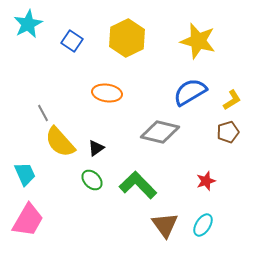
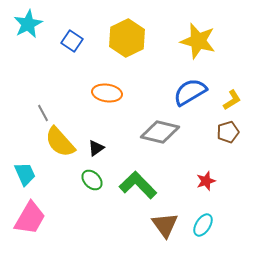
pink trapezoid: moved 2 px right, 2 px up
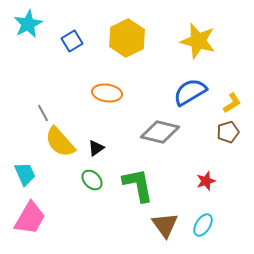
blue square: rotated 25 degrees clockwise
yellow L-shape: moved 3 px down
green L-shape: rotated 33 degrees clockwise
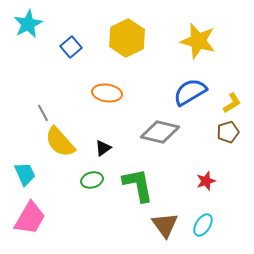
blue square: moved 1 px left, 6 px down; rotated 10 degrees counterclockwise
black triangle: moved 7 px right
green ellipse: rotated 60 degrees counterclockwise
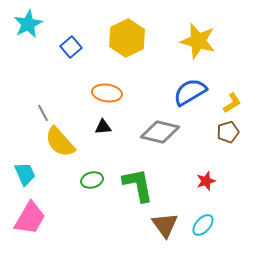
black triangle: moved 21 px up; rotated 30 degrees clockwise
cyan ellipse: rotated 10 degrees clockwise
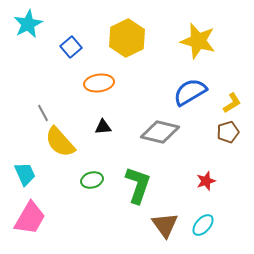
orange ellipse: moved 8 px left, 10 px up; rotated 16 degrees counterclockwise
green L-shape: rotated 30 degrees clockwise
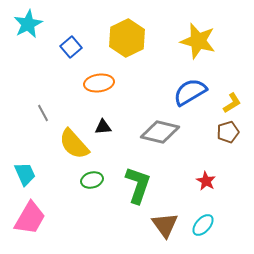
yellow semicircle: moved 14 px right, 2 px down
red star: rotated 24 degrees counterclockwise
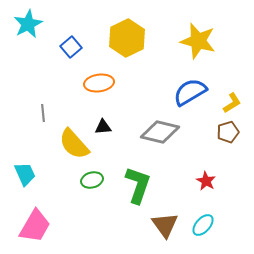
gray line: rotated 24 degrees clockwise
pink trapezoid: moved 5 px right, 8 px down
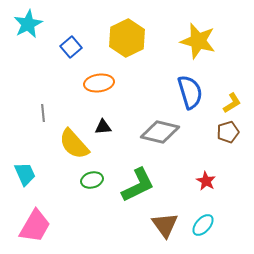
blue semicircle: rotated 104 degrees clockwise
green L-shape: rotated 45 degrees clockwise
